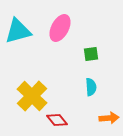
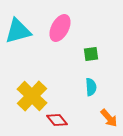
orange arrow: rotated 54 degrees clockwise
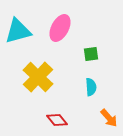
yellow cross: moved 6 px right, 19 px up
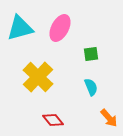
cyan triangle: moved 2 px right, 3 px up
cyan semicircle: rotated 18 degrees counterclockwise
red diamond: moved 4 px left
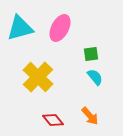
cyan semicircle: moved 4 px right, 10 px up; rotated 18 degrees counterclockwise
orange arrow: moved 19 px left, 2 px up
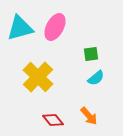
pink ellipse: moved 5 px left, 1 px up
cyan semicircle: moved 1 px right, 1 px down; rotated 90 degrees clockwise
orange arrow: moved 1 px left
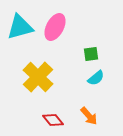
cyan triangle: moved 1 px up
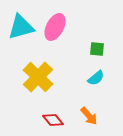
cyan triangle: moved 1 px right
green square: moved 6 px right, 5 px up; rotated 14 degrees clockwise
